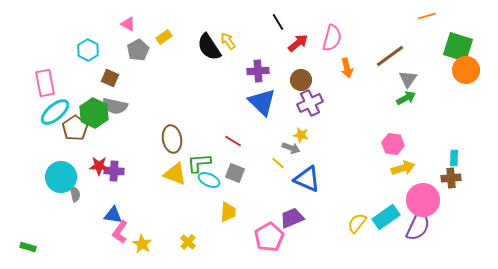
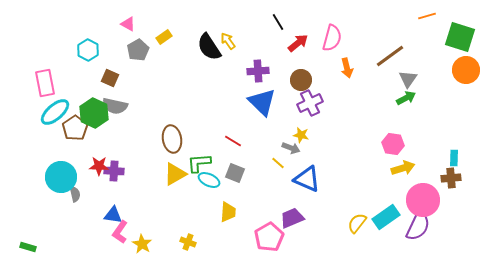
green square at (458, 47): moved 2 px right, 10 px up
yellow triangle at (175, 174): rotated 50 degrees counterclockwise
yellow cross at (188, 242): rotated 21 degrees counterclockwise
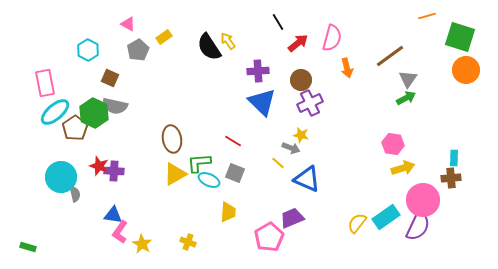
red star at (99, 166): rotated 18 degrees clockwise
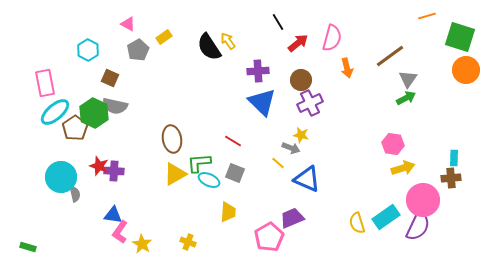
yellow semicircle at (357, 223): rotated 55 degrees counterclockwise
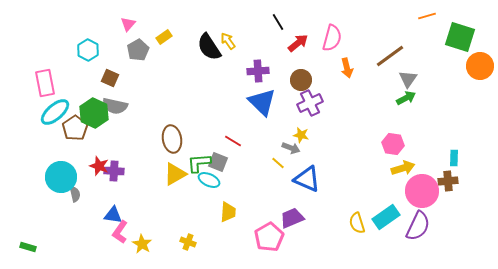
pink triangle at (128, 24): rotated 42 degrees clockwise
orange circle at (466, 70): moved 14 px right, 4 px up
gray square at (235, 173): moved 17 px left, 11 px up
brown cross at (451, 178): moved 3 px left, 3 px down
pink circle at (423, 200): moved 1 px left, 9 px up
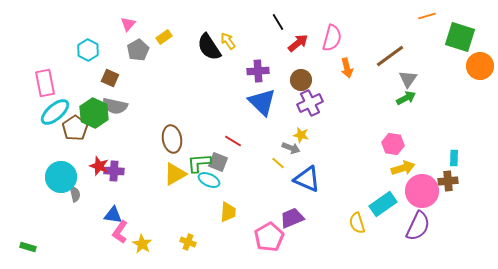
cyan rectangle at (386, 217): moved 3 px left, 13 px up
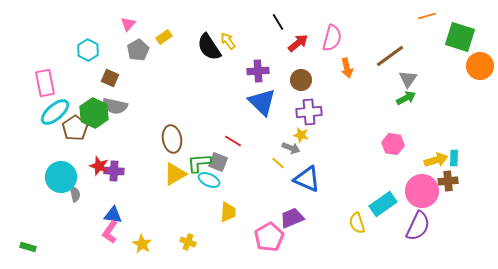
purple cross at (310, 103): moved 1 px left, 9 px down; rotated 20 degrees clockwise
yellow arrow at (403, 168): moved 33 px right, 8 px up
pink L-shape at (120, 232): moved 10 px left
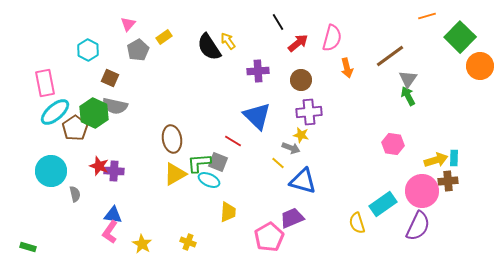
green square at (460, 37): rotated 28 degrees clockwise
green arrow at (406, 98): moved 2 px right, 2 px up; rotated 90 degrees counterclockwise
blue triangle at (262, 102): moved 5 px left, 14 px down
cyan circle at (61, 177): moved 10 px left, 6 px up
blue triangle at (307, 179): moved 4 px left, 2 px down; rotated 8 degrees counterclockwise
